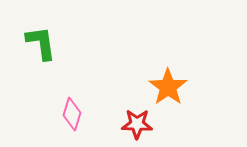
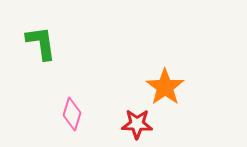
orange star: moved 3 px left
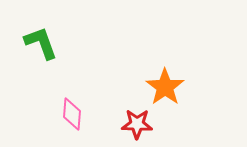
green L-shape: rotated 12 degrees counterclockwise
pink diamond: rotated 12 degrees counterclockwise
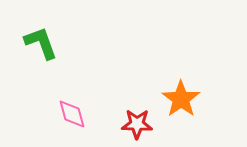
orange star: moved 16 px right, 12 px down
pink diamond: rotated 20 degrees counterclockwise
